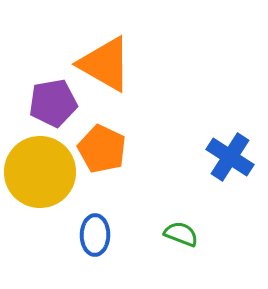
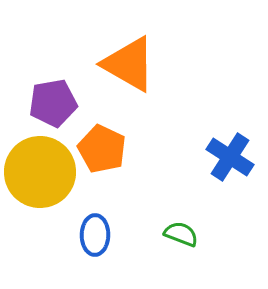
orange triangle: moved 24 px right
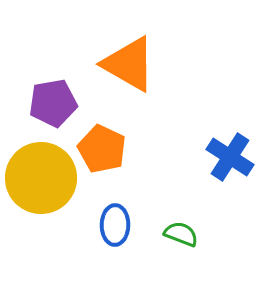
yellow circle: moved 1 px right, 6 px down
blue ellipse: moved 20 px right, 10 px up
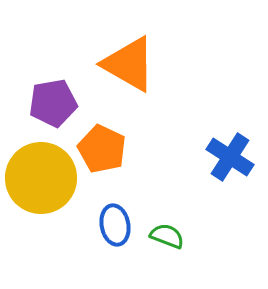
blue ellipse: rotated 12 degrees counterclockwise
green semicircle: moved 14 px left, 2 px down
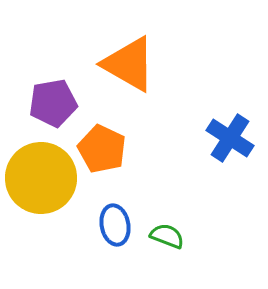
blue cross: moved 19 px up
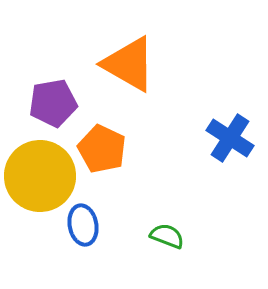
yellow circle: moved 1 px left, 2 px up
blue ellipse: moved 32 px left
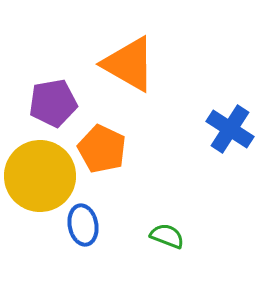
blue cross: moved 9 px up
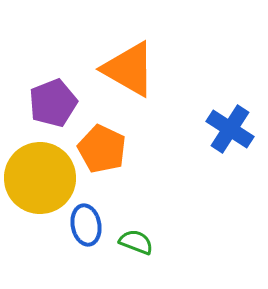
orange triangle: moved 5 px down
purple pentagon: rotated 12 degrees counterclockwise
yellow circle: moved 2 px down
blue ellipse: moved 3 px right
green semicircle: moved 31 px left, 6 px down
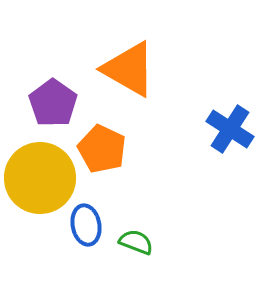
purple pentagon: rotated 15 degrees counterclockwise
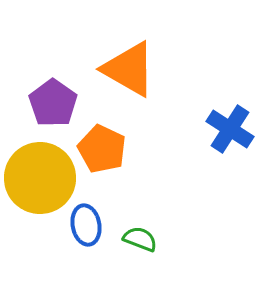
green semicircle: moved 4 px right, 3 px up
